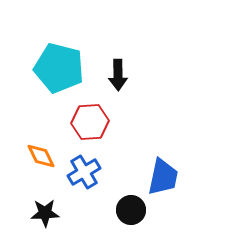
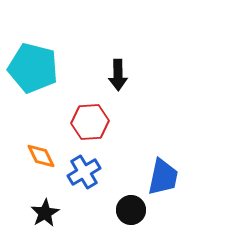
cyan pentagon: moved 26 px left
black star: rotated 28 degrees counterclockwise
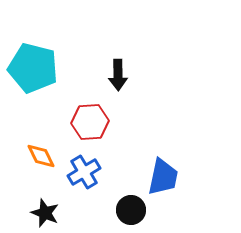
black star: rotated 20 degrees counterclockwise
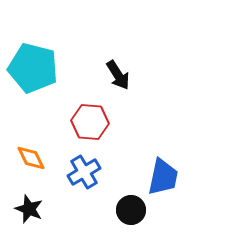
black arrow: rotated 32 degrees counterclockwise
red hexagon: rotated 9 degrees clockwise
orange diamond: moved 10 px left, 2 px down
black star: moved 16 px left, 4 px up
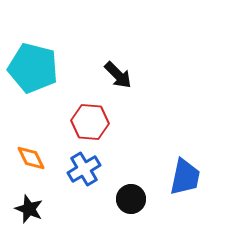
black arrow: rotated 12 degrees counterclockwise
blue cross: moved 3 px up
blue trapezoid: moved 22 px right
black circle: moved 11 px up
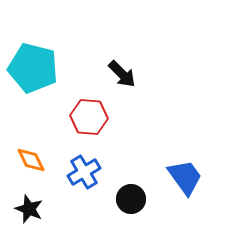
black arrow: moved 4 px right, 1 px up
red hexagon: moved 1 px left, 5 px up
orange diamond: moved 2 px down
blue cross: moved 3 px down
blue trapezoid: rotated 48 degrees counterclockwise
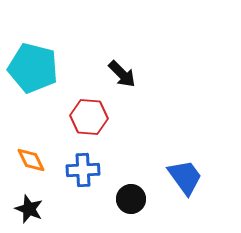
blue cross: moved 1 px left, 2 px up; rotated 28 degrees clockwise
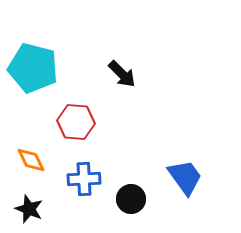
red hexagon: moved 13 px left, 5 px down
blue cross: moved 1 px right, 9 px down
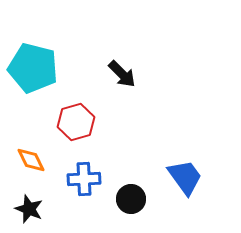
red hexagon: rotated 21 degrees counterclockwise
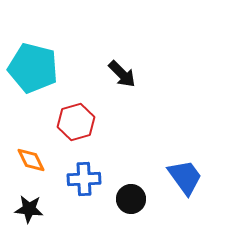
black star: rotated 16 degrees counterclockwise
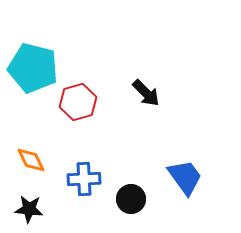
black arrow: moved 24 px right, 19 px down
red hexagon: moved 2 px right, 20 px up
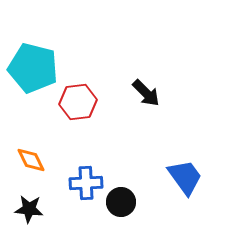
red hexagon: rotated 9 degrees clockwise
blue cross: moved 2 px right, 4 px down
black circle: moved 10 px left, 3 px down
